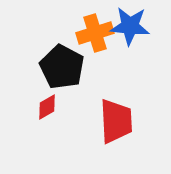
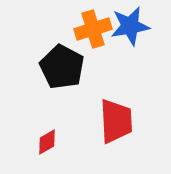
blue star: rotated 15 degrees counterclockwise
orange cross: moved 2 px left, 4 px up
red diamond: moved 35 px down
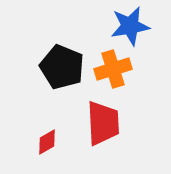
orange cross: moved 20 px right, 40 px down
black pentagon: rotated 6 degrees counterclockwise
red trapezoid: moved 13 px left, 2 px down
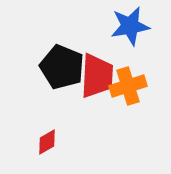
orange cross: moved 15 px right, 17 px down
red trapezoid: moved 6 px left, 47 px up; rotated 6 degrees clockwise
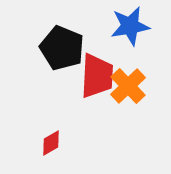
black pentagon: moved 19 px up
orange cross: rotated 27 degrees counterclockwise
red diamond: moved 4 px right, 1 px down
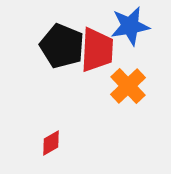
black pentagon: moved 2 px up
red trapezoid: moved 26 px up
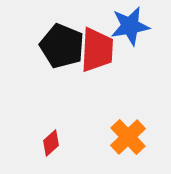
orange cross: moved 51 px down
red diamond: rotated 12 degrees counterclockwise
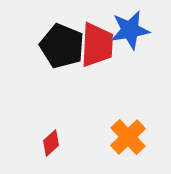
blue star: moved 4 px down
red trapezoid: moved 5 px up
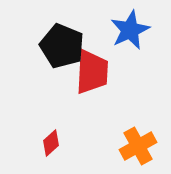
blue star: rotated 15 degrees counterclockwise
red trapezoid: moved 5 px left, 27 px down
orange cross: moved 10 px right, 9 px down; rotated 15 degrees clockwise
